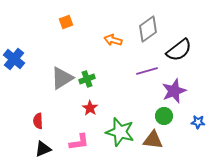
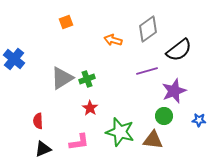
blue star: moved 1 px right, 2 px up
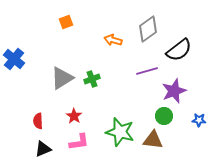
green cross: moved 5 px right
red star: moved 16 px left, 8 px down
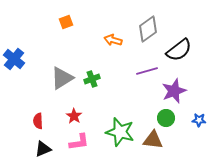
green circle: moved 2 px right, 2 px down
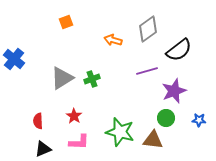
pink L-shape: rotated 10 degrees clockwise
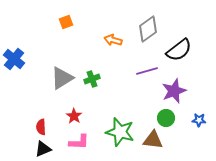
red semicircle: moved 3 px right, 6 px down
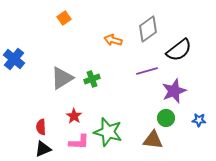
orange square: moved 2 px left, 4 px up; rotated 16 degrees counterclockwise
green star: moved 12 px left
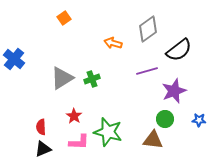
orange arrow: moved 3 px down
green circle: moved 1 px left, 1 px down
